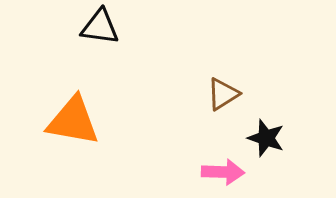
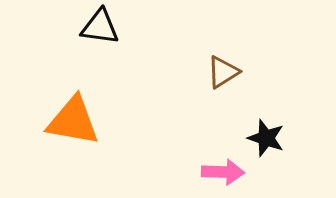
brown triangle: moved 22 px up
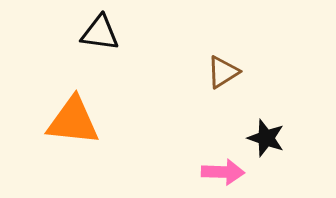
black triangle: moved 6 px down
orange triangle: rotated 4 degrees counterclockwise
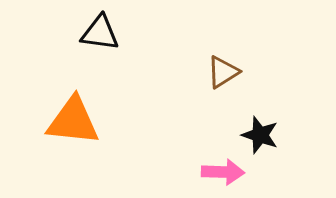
black star: moved 6 px left, 3 px up
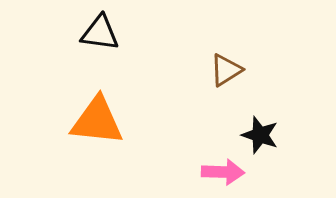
brown triangle: moved 3 px right, 2 px up
orange triangle: moved 24 px right
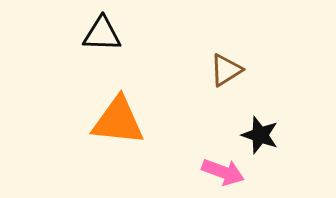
black triangle: moved 2 px right, 1 px down; rotated 6 degrees counterclockwise
orange triangle: moved 21 px right
pink arrow: rotated 18 degrees clockwise
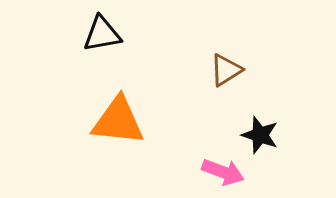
black triangle: rotated 12 degrees counterclockwise
